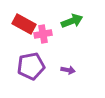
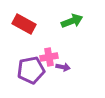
pink cross: moved 6 px right, 23 px down
purple pentagon: moved 4 px down
purple arrow: moved 5 px left, 3 px up
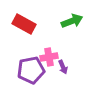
purple arrow: rotated 56 degrees clockwise
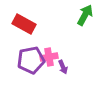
green arrow: moved 13 px right, 6 px up; rotated 40 degrees counterclockwise
purple pentagon: moved 10 px up
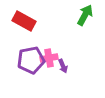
red rectangle: moved 3 px up
pink cross: moved 1 px down
purple arrow: moved 1 px up
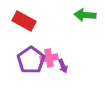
green arrow: rotated 115 degrees counterclockwise
purple pentagon: rotated 24 degrees counterclockwise
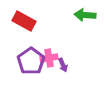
purple pentagon: moved 1 px down
purple arrow: moved 1 px up
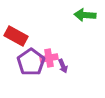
red rectangle: moved 8 px left, 15 px down
purple pentagon: moved 1 px down
purple arrow: moved 1 px down
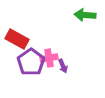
red rectangle: moved 1 px right, 3 px down
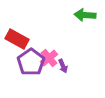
pink cross: rotated 30 degrees counterclockwise
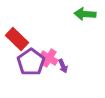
green arrow: moved 1 px up
red rectangle: rotated 15 degrees clockwise
pink cross: rotated 18 degrees counterclockwise
